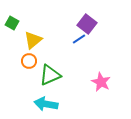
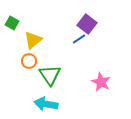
green triangle: rotated 40 degrees counterclockwise
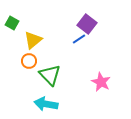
green triangle: rotated 10 degrees counterclockwise
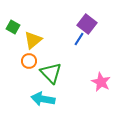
green square: moved 1 px right, 4 px down
blue line: rotated 24 degrees counterclockwise
green triangle: moved 1 px right, 2 px up
cyan arrow: moved 3 px left, 5 px up
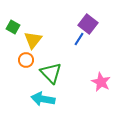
purple square: moved 1 px right
yellow triangle: rotated 12 degrees counterclockwise
orange circle: moved 3 px left, 1 px up
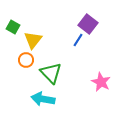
blue line: moved 1 px left, 1 px down
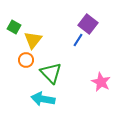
green square: moved 1 px right
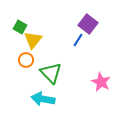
green square: moved 6 px right
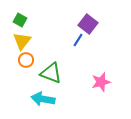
green square: moved 7 px up
yellow triangle: moved 11 px left, 1 px down
green triangle: rotated 25 degrees counterclockwise
pink star: rotated 30 degrees clockwise
